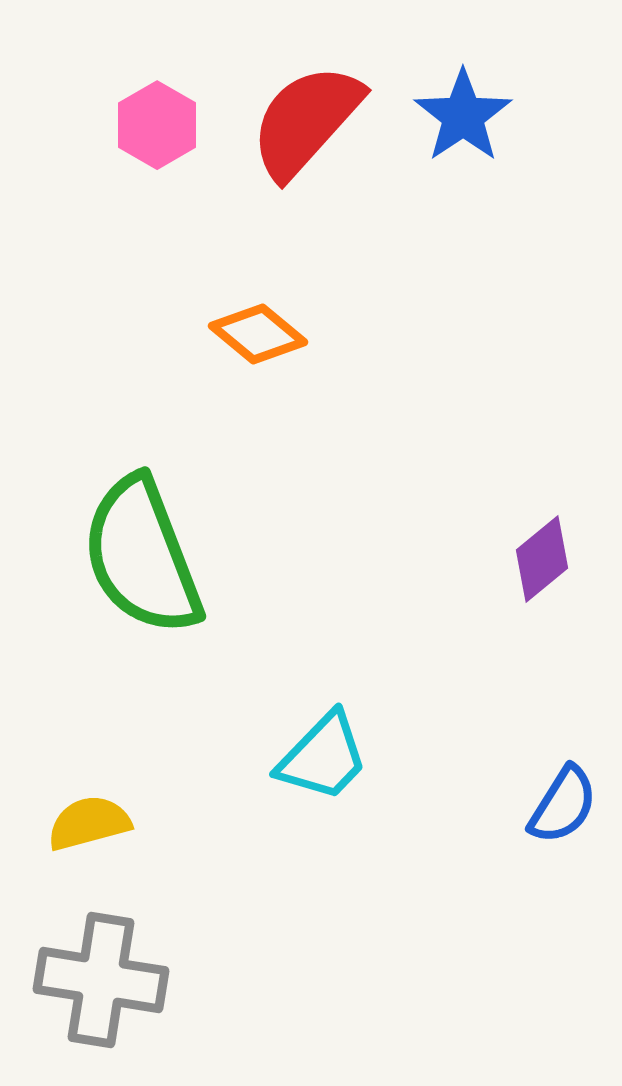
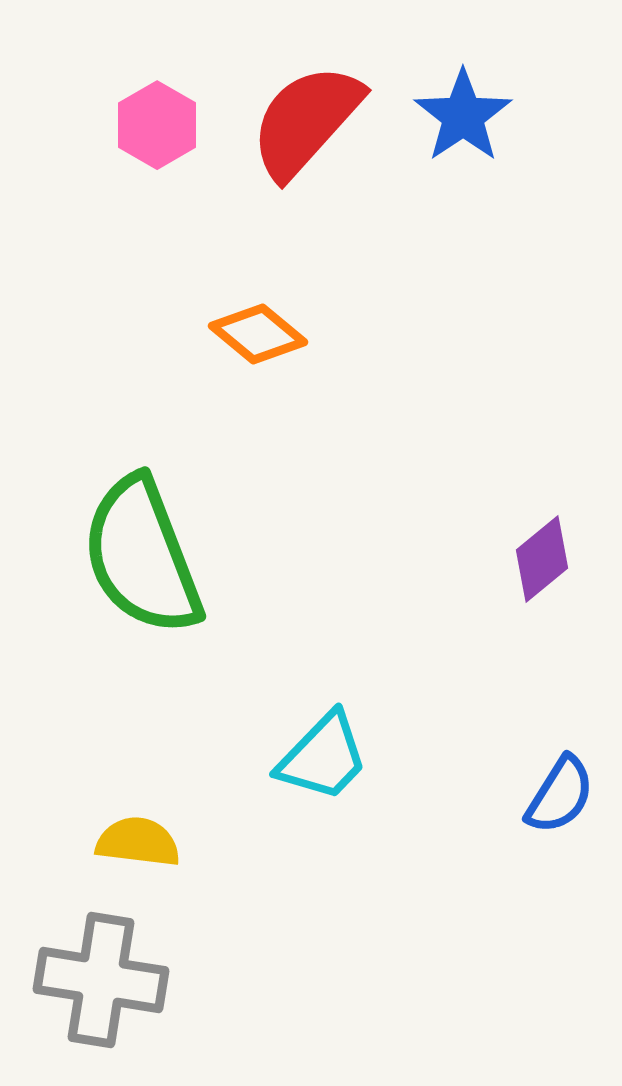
blue semicircle: moved 3 px left, 10 px up
yellow semicircle: moved 49 px right, 19 px down; rotated 22 degrees clockwise
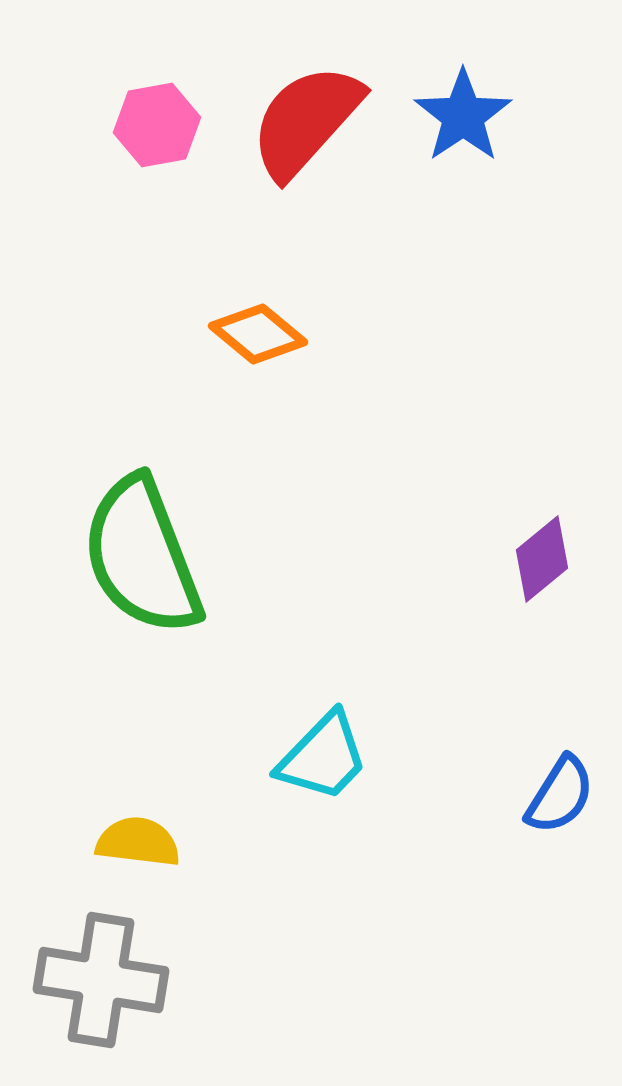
pink hexagon: rotated 20 degrees clockwise
